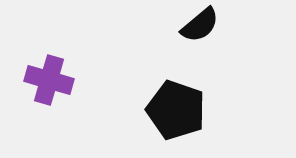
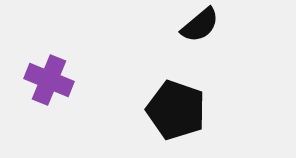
purple cross: rotated 6 degrees clockwise
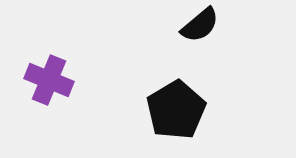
black pentagon: rotated 22 degrees clockwise
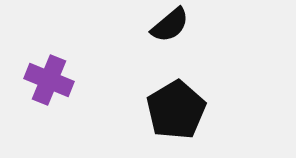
black semicircle: moved 30 px left
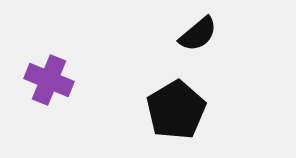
black semicircle: moved 28 px right, 9 px down
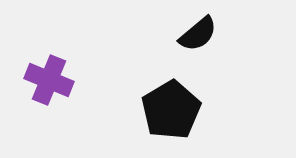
black pentagon: moved 5 px left
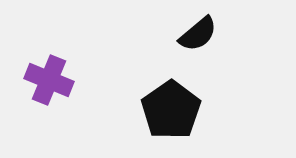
black pentagon: rotated 4 degrees counterclockwise
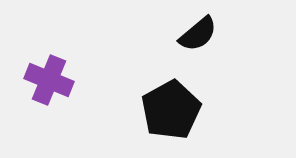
black pentagon: rotated 6 degrees clockwise
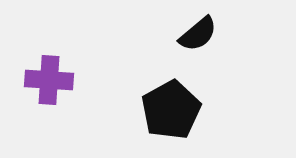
purple cross: rotated 18 degrees counterclockwise
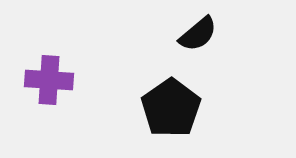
black pentagon: moved 2 px up; rotated 6 degrees counterclockwise
